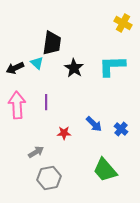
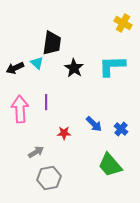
pink arrow: moved 3 px right, 4 px down
green trapezoid: moved 5 px right, 5 px up
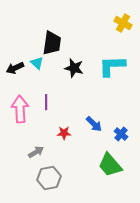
black star: rotated 18 degrees counterclockwise
blue cross: moved 5 px down
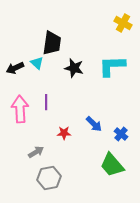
green trapezoid: moved 2 px right
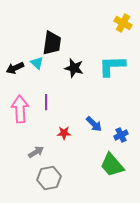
blue cross: moved 1 px down; rotated 24 degrees clockwise
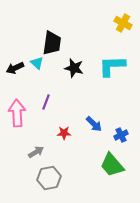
purple line: rotated 21 degrees clockwise
pink arrow: moved 3 px left, 4 px down
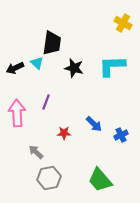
gray arrow: rotated 105 degrees counterclockwise
green trapezoid: moved 12 px left, 15 px down
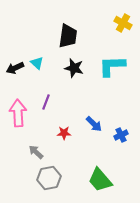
black trapezoid: moved 16 px right, 7 px up
pink arrow: moved 1 px right
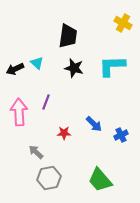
black arrow: moved 1 px down
pink arrow: moved 1 px right, 1 px up
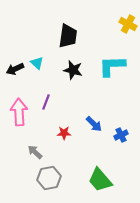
yellow cross: moved 5 px right, 1 px down
black star: moved 1 px left, 2 px down
gray arrow: moved 1 px left
